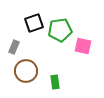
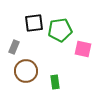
black square: rotated 12 degrees clockwise
pink square: moved 3 px down
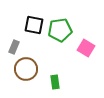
black square: moved 2 px down; rotated 18 degrees clockwise
pink square: moved 3 px right, 1 px up; rotated 18 degrees clockwise
brown circle: moved 2 px up
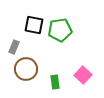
pink square: moved 3 px left, 27 px down; rotated 12 degrees clockwise
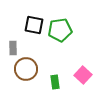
gray rectangle: moved 1 px left, 1 px down; rotated 24 degrees counterclockwise
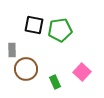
gray rectangle: moved 1 px left, 2 px down
pink square: moved 1 px left, 3 px up
green rectangle: rotated 16 degrees counterclockwise
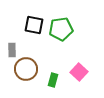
green pentagon: moved 1 px right, 1 px up
pink square: moved 3 px left
green rectangle: moved 2 px left, 2 px up; rotated 40 degrees clockwise
